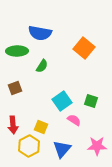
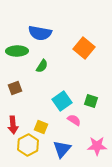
yellow hexagon: moved 1 px left, 1 px up
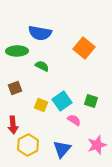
green semicircle: rotated 96 degrees counterclockwise
yellow square: moved 22 px up
pink star: moved 1 px up; rotated 18 degrees counterclockwise
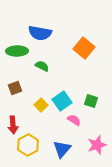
yellow square: rotated 24 degrees clockwise
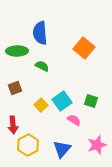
blue semicircle: rotated 75 degrees clockwise
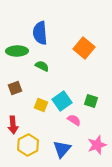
yellow square: rotated 24 degrees counterclockwise
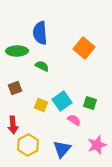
green square: moved 1 px left, 2 px down
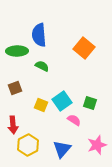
blue semicircle: moved 1 px left, 2 px down
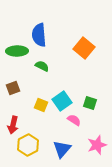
brown square: moved 2 px left
red arrow: rotated 18 degrees clockwise
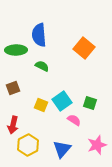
green ellipse: moved 1 px left, 1 px up
